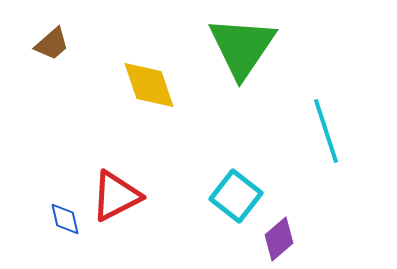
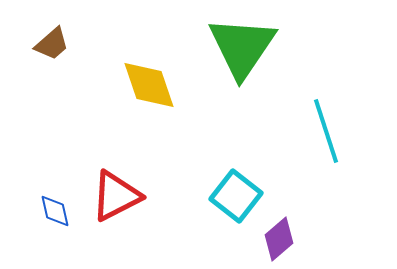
blue diamond: moved 10 px left, 8 px up
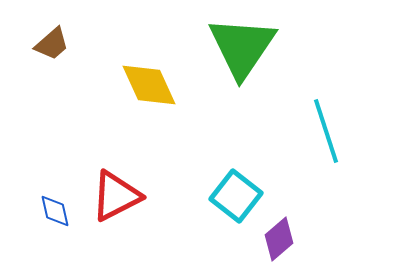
yellow diamond: rotated 6 degrees counterclockwise
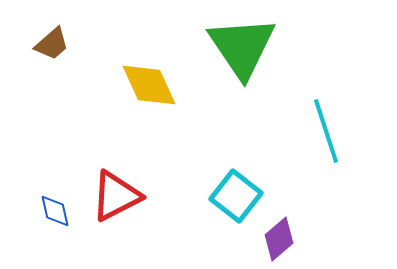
green triangle: rotated 8 degrees counterclockwise
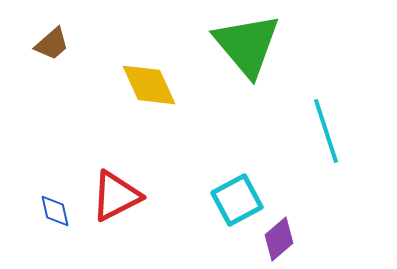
green triangle: moved 5 px right, 2 px up; rotated 6 degrees counterclockwise
cyan square: moved 1 px right, 4 px down; rotated 24 degrees clockwise
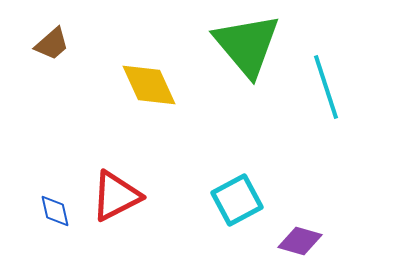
cyan line: moved 44 px up
purple diamond: moved 21 px right, 2 px down; rotated 57 degrees clockwise
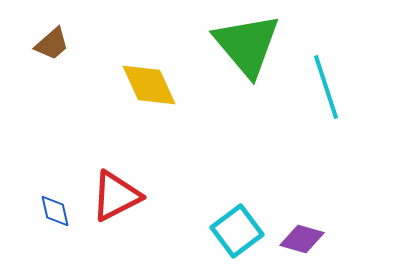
cyan square: moved 31 px down; rotated 9 degrees counterclockwise
purple diamond: moved 2 px right, 2 px up
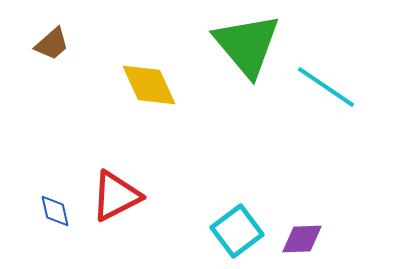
cyan line: rotated 38 degrees counterclockwise
purple diamond: rotated 18 degrees counterclockwise
